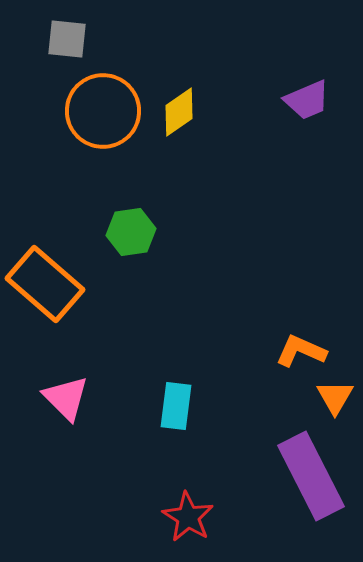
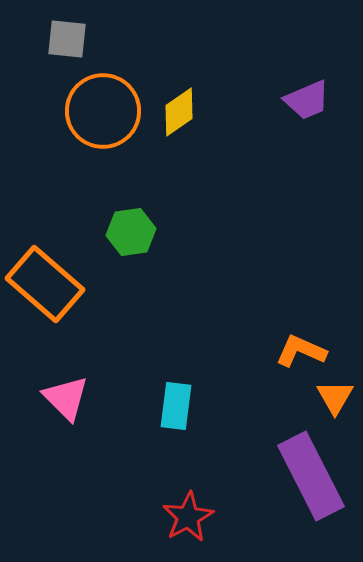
red star: rotated 12 degrees clockwise
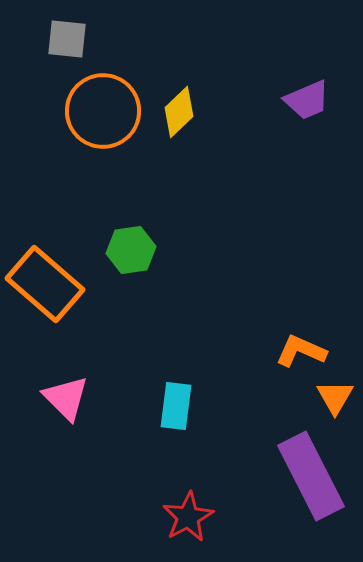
yellow diamond: rotated 9 degrees counterclockwise
green hexagon: moved 18 px down
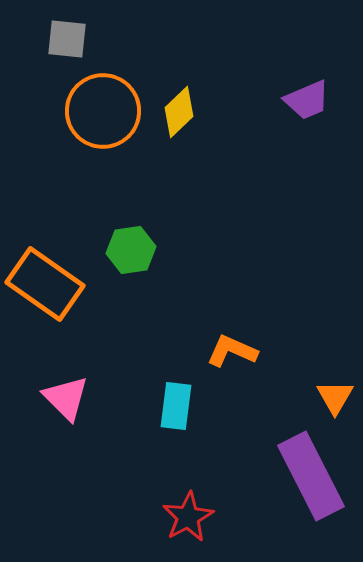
orange rectangle: rotated 6 degrees counterclockwise
orange L-shape: moved 69 px left
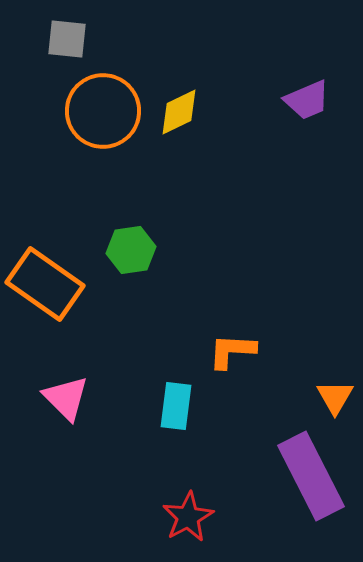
yellow diamond: rotated 18 degrees clockwise
orange L-shape: rotated 21 degrees counterclockwise
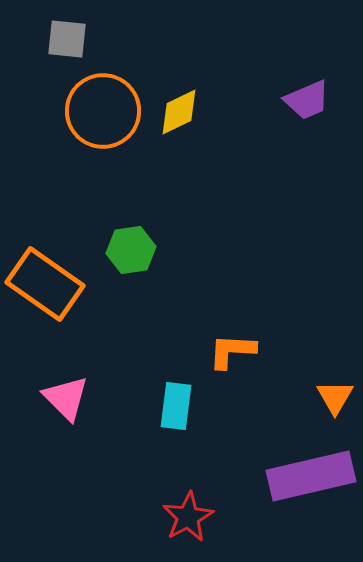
purple rectangle: rotated 76 degrees counterclockwise
